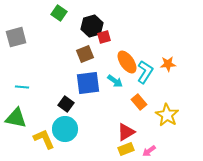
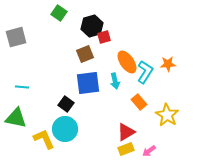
cyan arrow: rotated 42 degrees clockwise
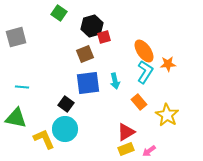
orange ellipse: moved 17 px right, 11 px up
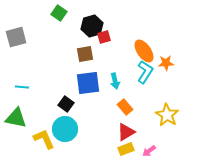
brown square: rotated 12 degrees clockwise
orange star: moved 2 px left, 1 px up
orange rectangle: moved 14 px left, 5 px down
